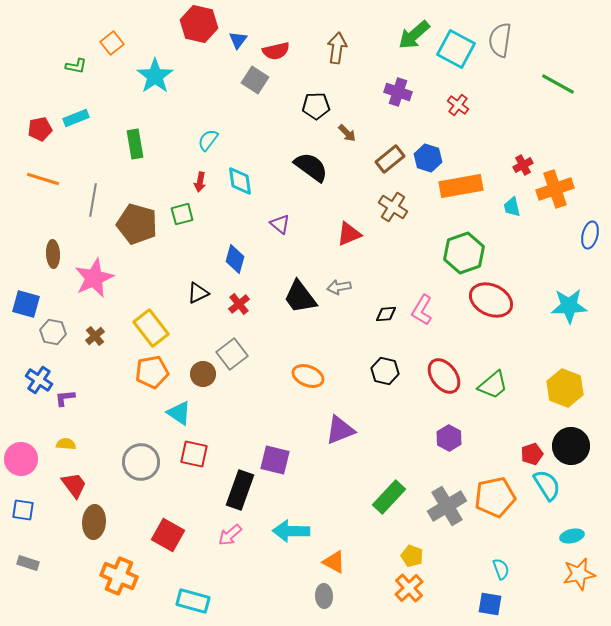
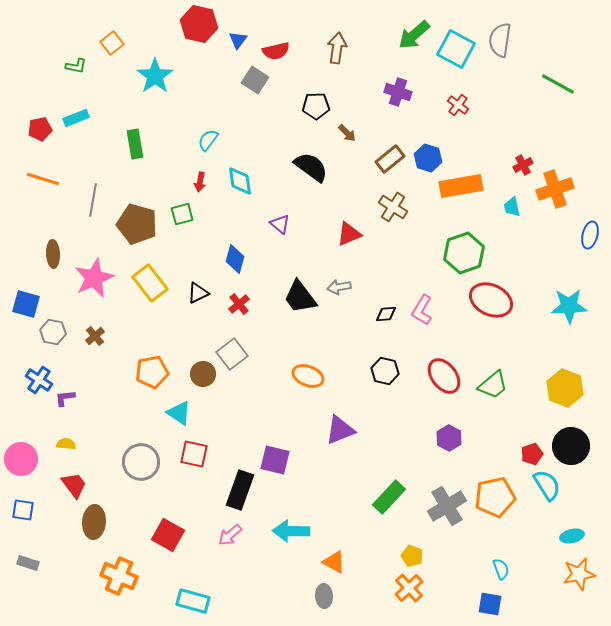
yellow rectangle at (151, 328): moved 1 px left, 45 px up
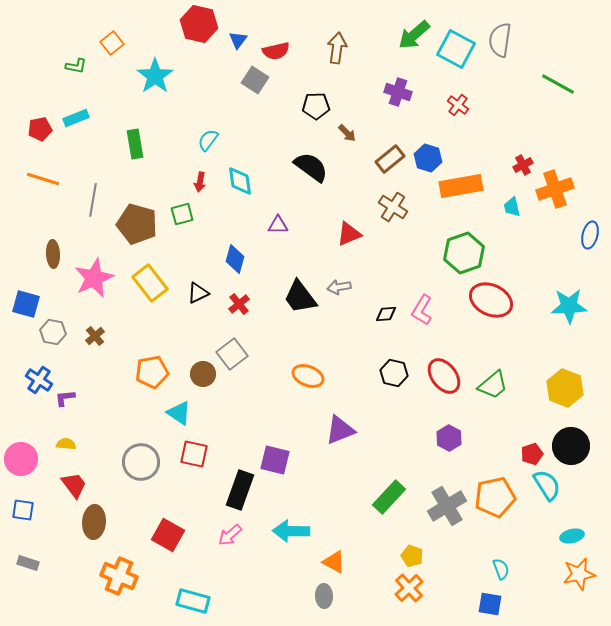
purple triangle at (280, 224): moved 2 px left, 1 px down; rotated 40 degrees counterclockwise
black hexagon at (385, 371): moved 9 px right, 2 px down
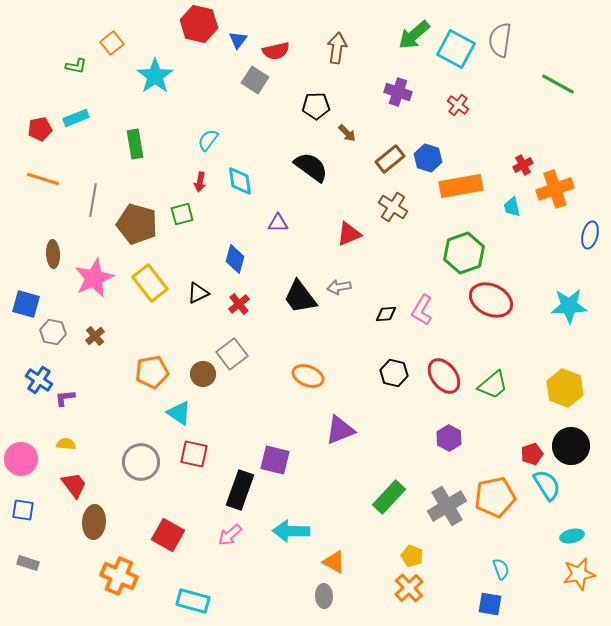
purple triangle at (278, 225): moved 2 px up
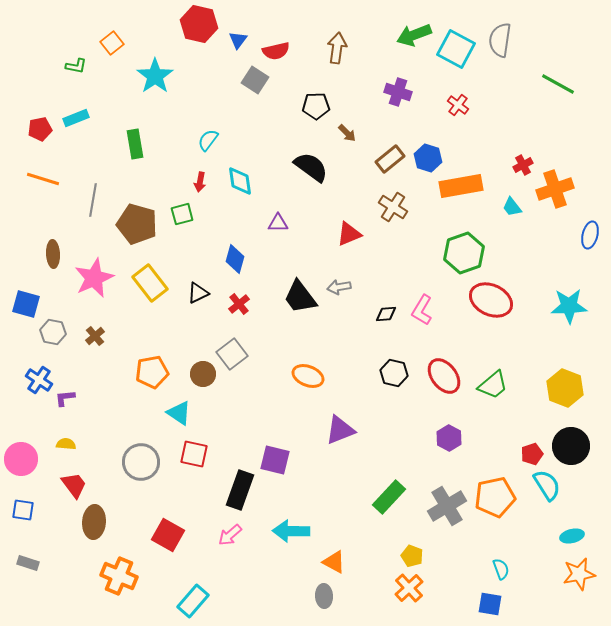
green arrow at (414, 35): rotated 20 degrees clockwise
cyan trapezoid at (512, 207): rotated 25 degrees counterclockwise
cyan rectangle at (193, 601): rotated 64 degrees counterclockwise
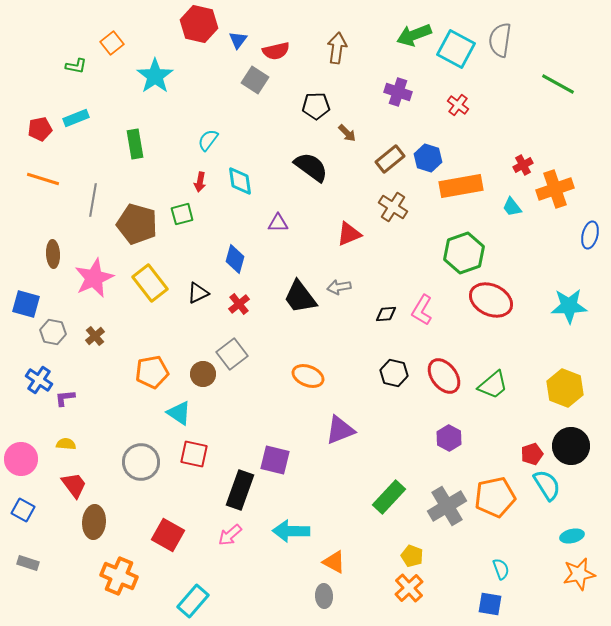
blue square at (23, 510): rotated 20 degrees clockwise
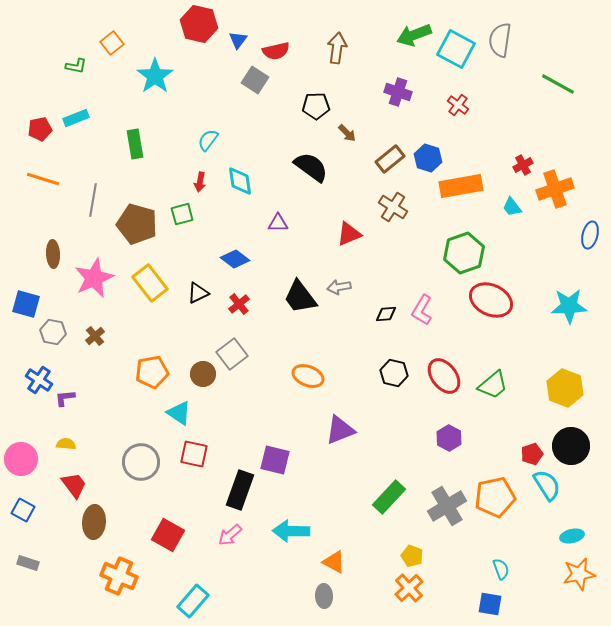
blue diamond at (235, 259): rotated 68 degrees counterclockwise
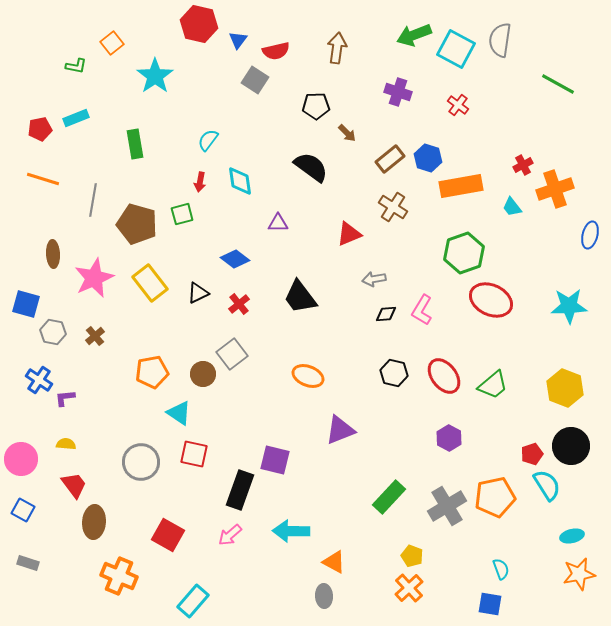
gray arrow at (339, 287): moved 35 px right, 8 px up
